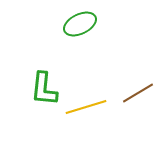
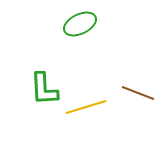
green L-shape: rotated 9 degrees counterclockwise
brown line: rotated 52 degrees clockwise
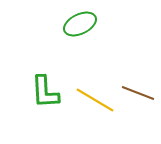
green L-shape: moved 1 px right, 3 px down
yellow line: moved 9 px right, 7 px up; rotated 48 degrees clockwise
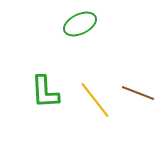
yellow line: rotated 21 degrees clockwise
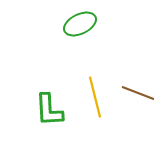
green L-shape: moved 4 px right, 18 px down
yellow line: moved 3 px up; rotated 24 degrees clockwise
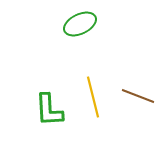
brown line: moved 3 px down
yellow line: moved 2 px left
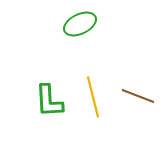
green L-shape: moved 9 px up
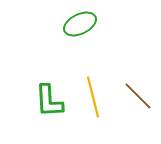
brown line: rotated 24 degrees clockwise
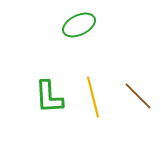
green ellipse: moved 1 px left, 1 px down
green L-shape: moved 4 px up
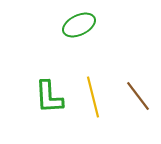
brown line: rotated 8 degrees clockwise
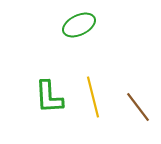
brown line: moved 11 px down
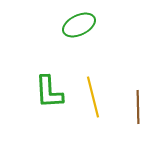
green L-shape: moved 5 px up
brown line: rotated 36 degrees clockwise
